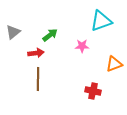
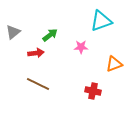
pink star: moved 1 px left, 1 px down
brown line: moved 5 px down; rotated 65 degrees counterclockwise
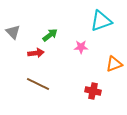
gray triangle: rotated 35 degrees counterclockwise
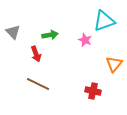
cyan triangle: moved 3 px right
green arrow: rotated 28 degrees clockwise
pink star: moved 4 px right, 7 px up; rotated 24 degrees clockwise
red arrow: moved 1 px down; rotated 77 degrees clockwise
orange triangle: rotated 30 degrees counterclockwise
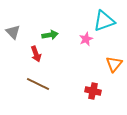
pink star: moved 1 px right, 1 px up; rotated 24 degrees clockwise
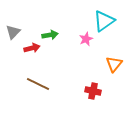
cyan triangle: rotated 15 degrees counterclockwise
gray triangle: rotated 28 degrees clockwise
red arrow: moved 4 px left, 6 px up; rotated 84 degrees counterclockwise
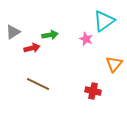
gray triangle: rotated 14 degrees clockwise
pink star: rotated 24 degrees counterclockwise
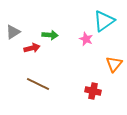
green arrow: rotated 14 degrees clockwise
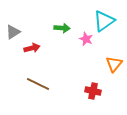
green arrow: moved 12 px right, 7 px up
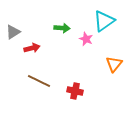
brown line: moved 1 px right, 3 px up
red cross: moved 18 px left
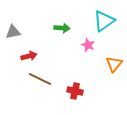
gray triangle: rotated 21 degrees clockwise
pink star: moved 2 px right, 6 px down
red arrow: moved 3 px left, 8 px down
brown line: moved 1 px right, 2 px up
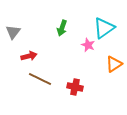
cyan triangle: moved 7 px down
green arrow: rotated 105 degrees clockwise
gray triangle: rotated 42 degrees counterclockwise
orange triangle: rotated 18 degrees clockwise
red cross: moved 4 px up
